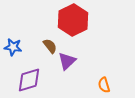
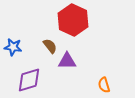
red hexagon: rotated 8 degrees counterclockwise
purple triangle: rotated 42 degrees clockwise
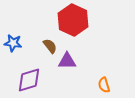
blue star: moved 4 px up
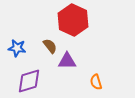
blue star: moved 4 px right, 5 px down
purple diamond: moved 1 px down
orange semicircle: moved 8 px left, 3 px up
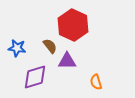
red hexagon: moved 5 px down
purple diamond: moved 6 px right, 4 px up
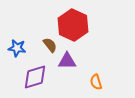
brown semicircle: moved 1 px up
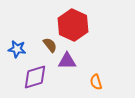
blue star: moved 1 px down
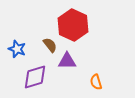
blue star: rotated 12 degrees clockwise
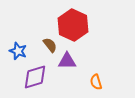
blue star: moved 1 px right, 2 px down
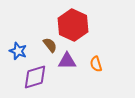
orange semicircle: moved 18 px up
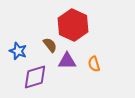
orange semicircle: moved 2 px left
